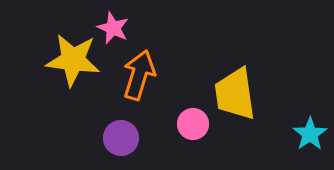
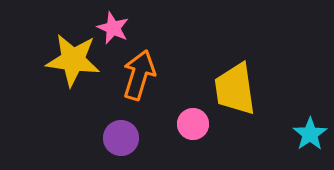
yellow trapezoid: moved 5 px up
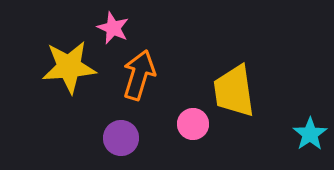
yellow star: moved 4 px left, 7 px down; rotated 12 degrees counterclockwise
yellow trapezoid: moved 1 px left, 2 px down
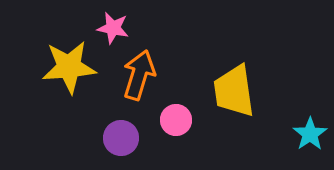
pink star: rotated 12 degrees counterclockwise
pink circle: moved 17 px left, 4 px up
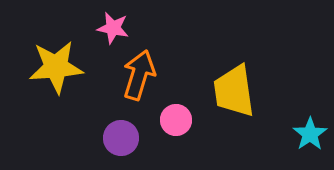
yellow star: moved 13 px left
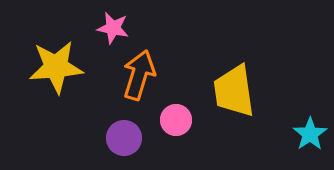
purple circle: moved 3 px right
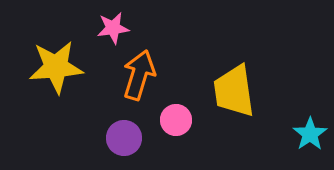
pink star: rotated 20 degrees counterclockwise
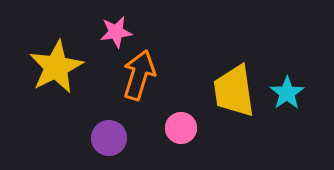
pink star: moved 3 px right, 4 px down
yellow star: rotated 22 degrees counterclockwise
pink circle: moved 5 px right, 8 px down
cyan star: moved 23 px left, 41 px up
purple circle: moved 15 px left
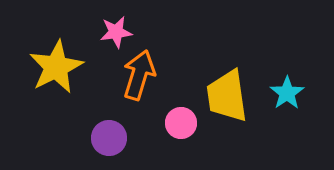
yellow trapezoid: moved 7 px left, 5 px down
pink circle: moved 5 px up
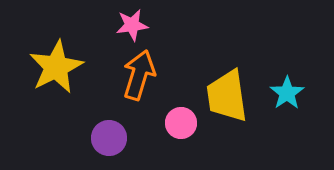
pink star: moved 16 px right, 7 px up
